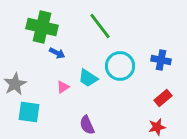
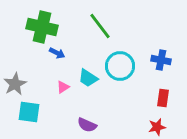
red rectangle: rotated 42 degrees counterclockwise
purple semicircle: rotated 42 degrees counterclockwise
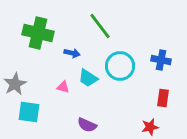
green cross: moved 4 px left, 6 px down
blue arrow: moved 15 px right; rotated 14 degrees counterclockwise
pink triangle: rotated 48 degrees clockwise
red star: moved 7 px left
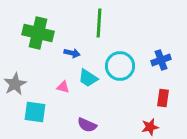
green line: moved 1 px left, 3 px up; rotated 40 degrees clockwise
blue cross: rotated 30 degrees counterclockwise
cyan square: moved 6 px right
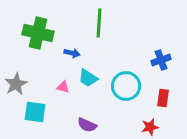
cyan circle: moved 6 px right, 20 px down
gray star: moved 1 px right
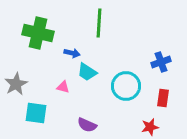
blue cross: moved 2 px down
cyan trapezoid: moved 1 px left, 6 px up
cyan square: moved 1 px right, 1 px down
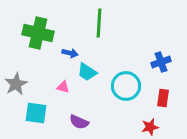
blue arrow: moved 2 px left
purple semicircle: moved 8 px left, 3 px up
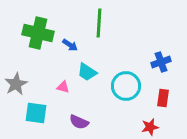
blue arrow: moved 8 px up; rotated 21 degrees clockwise
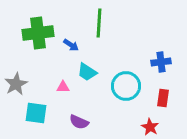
green cross: rotated 20 degrees counterclockwise
blue arrow: moved 1 px right
blue cross: rotated 12 degrees clockwise
pink triangle: rotated 16 degrees counterclockwise
red star: rotated 30 degrees counterclockwise
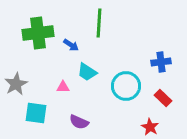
red rectangle: rotated 54 degrees counterclockwise
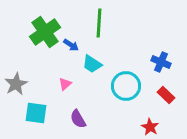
green cross: moved 7 px right, 1 px up; rotated 28 degrees counterclockwise
blue cross: rotated 30 degrees clockwise
cyan trapezoid: moved 5 px right, 8 px up
pink triangle: moved 2 px right, 3 px up; rotated 40 degrees counterclockwise
red rectangle: moved 3 px right, 3 px up
purple semicircle: moved 1 px left, 3 px up; rotated 36 degrees clockwise
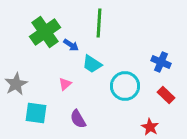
cyan circle: moved 1 px left
